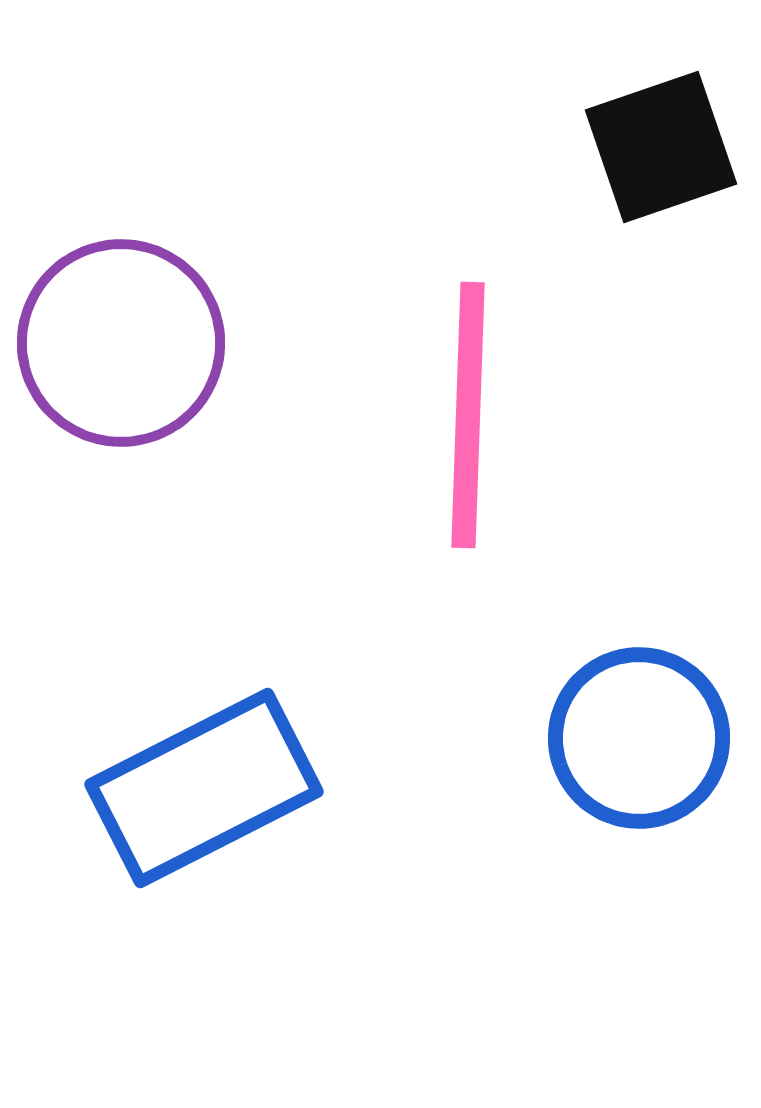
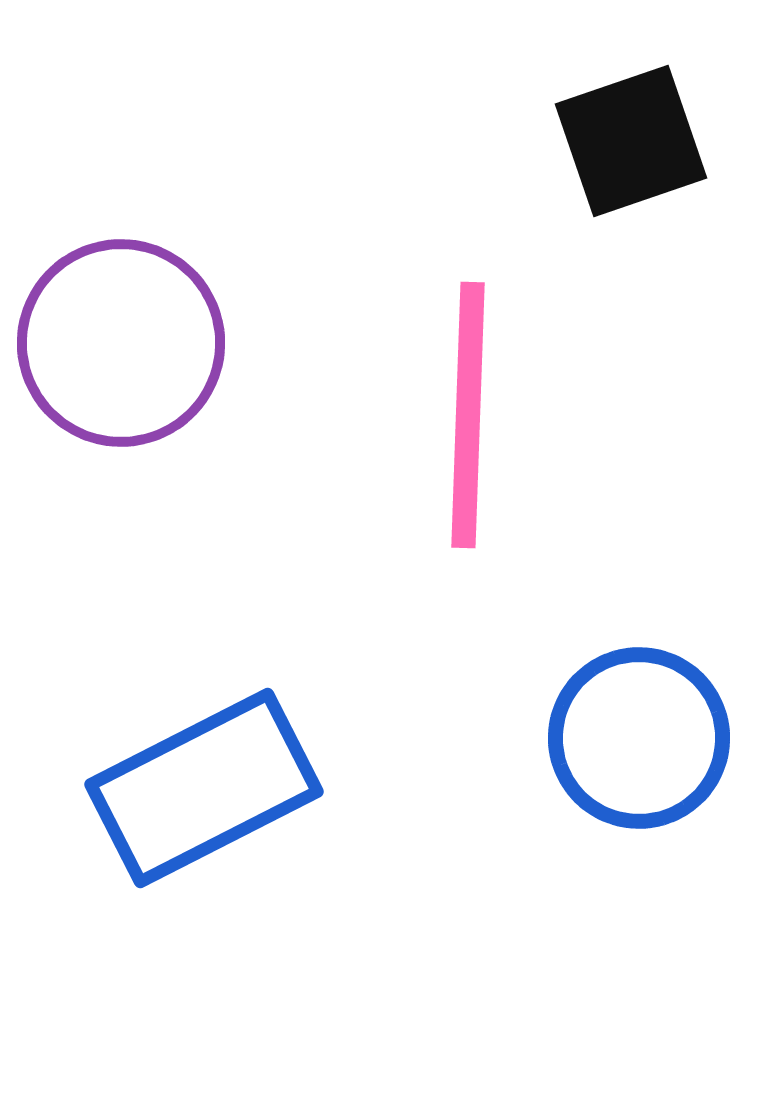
black square: moved 30 px left, 6 px up
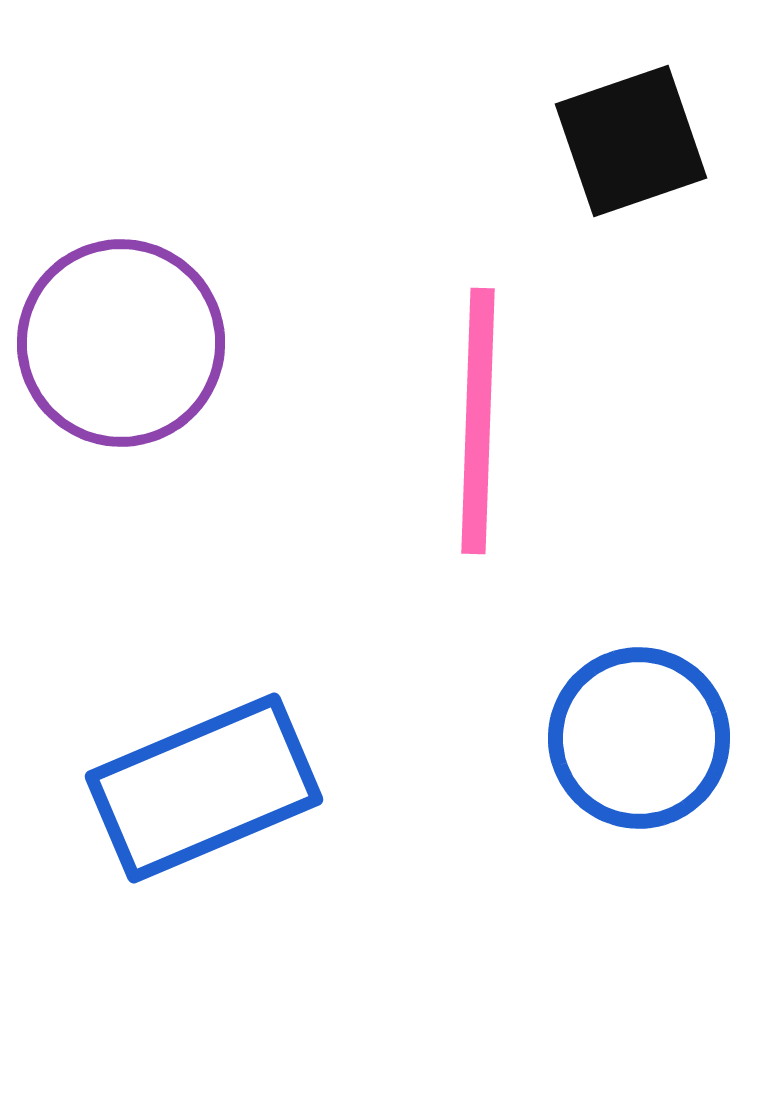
pink line: moved 10 px right, 6 px down
blue rectangle: rotated 4 degrees clockwise
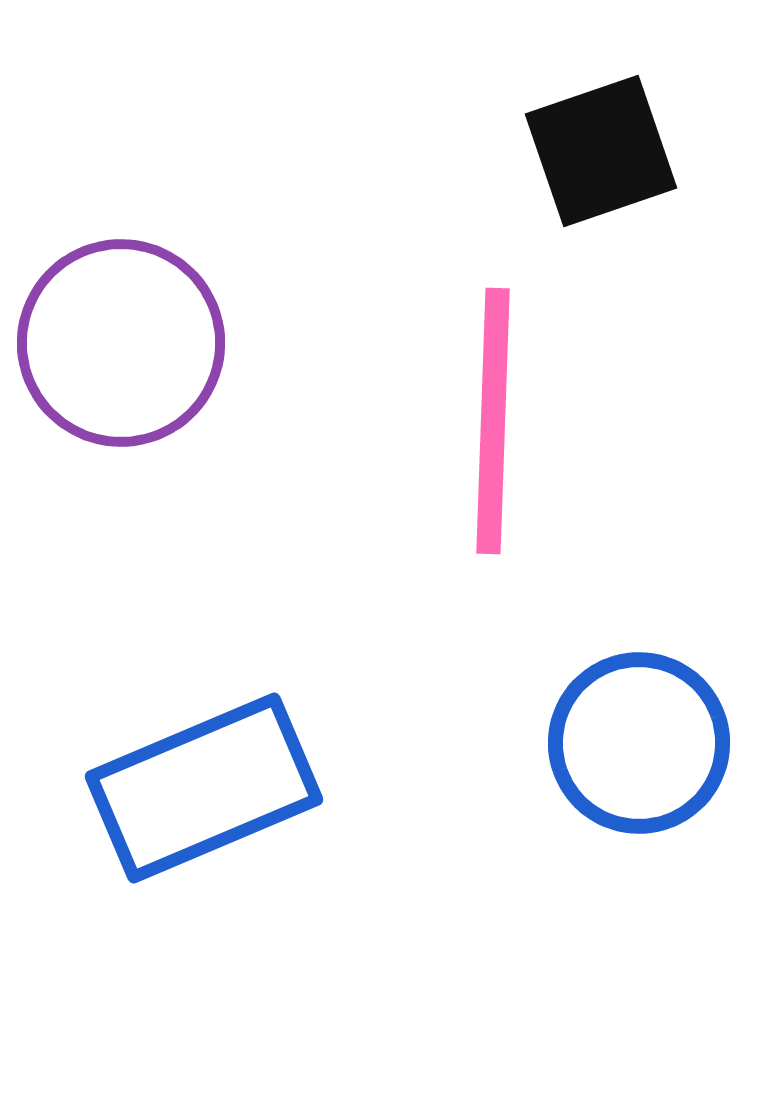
black square: moved 30 px left, 10 px down
pink line: moved 15 px right
blue circle: moved 5 px down
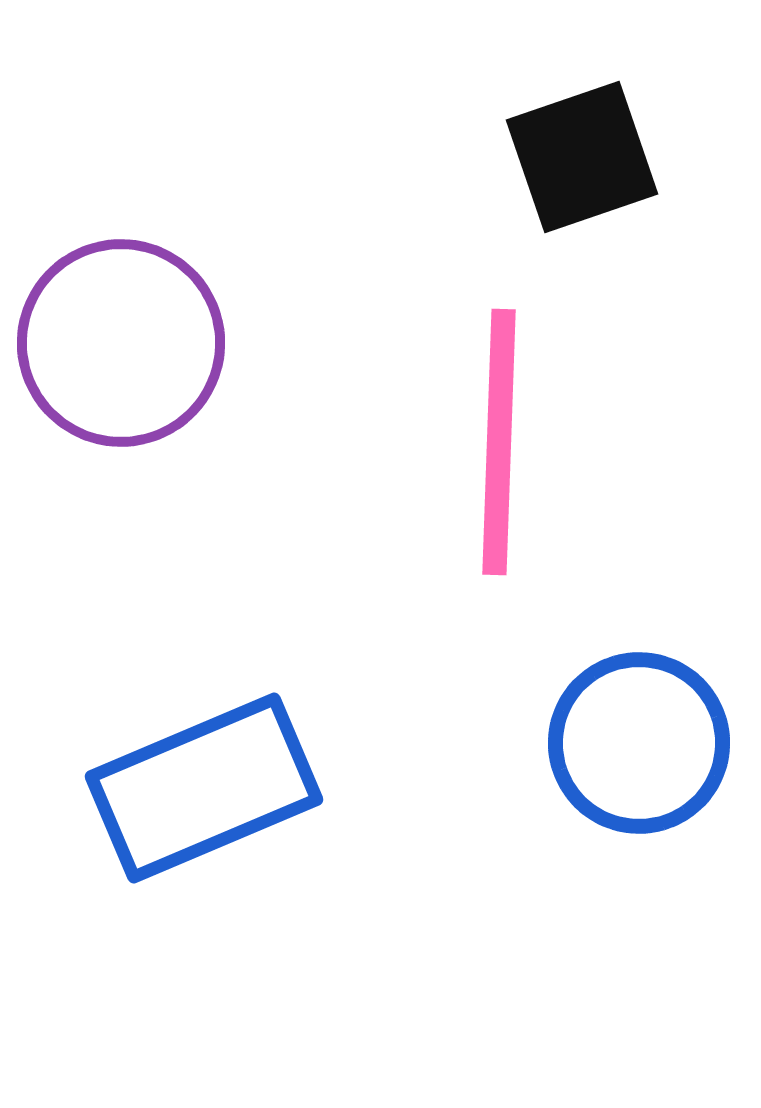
black square: moved 19 px left, 6 px down
pink line: moved 6 px right, 21 px down
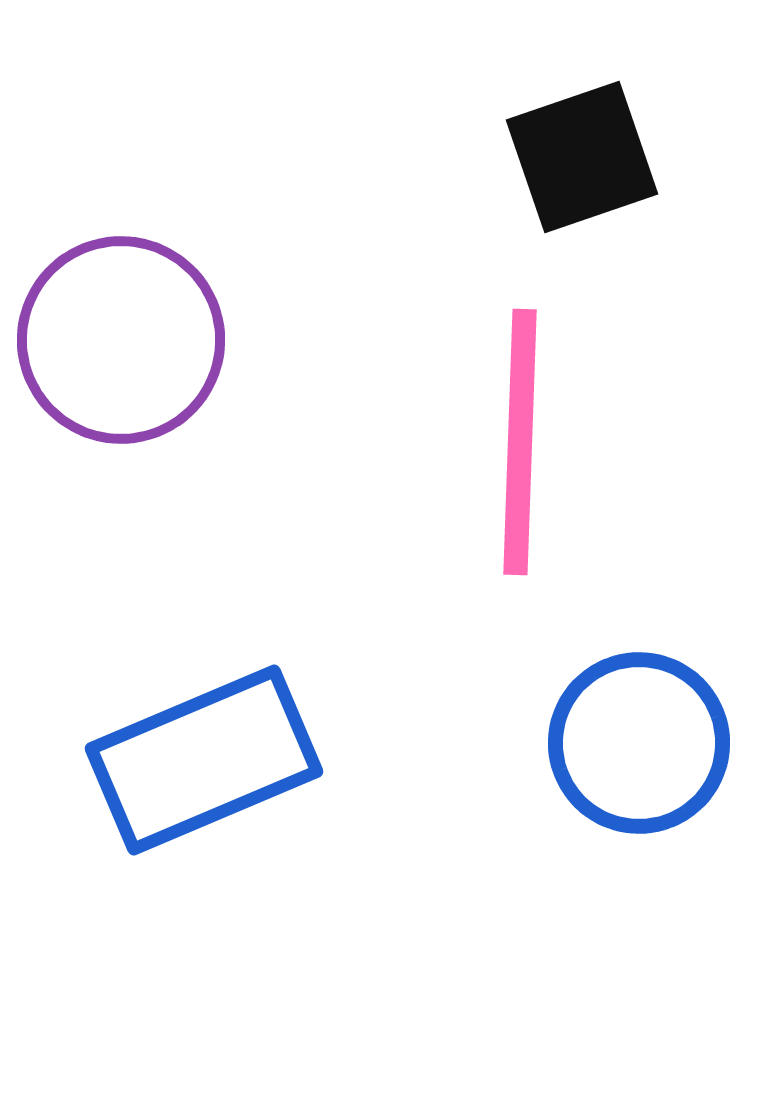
purple circle: moved 3 px up
pink line: moved 21 px right
blue rectangle: moved 28 px up
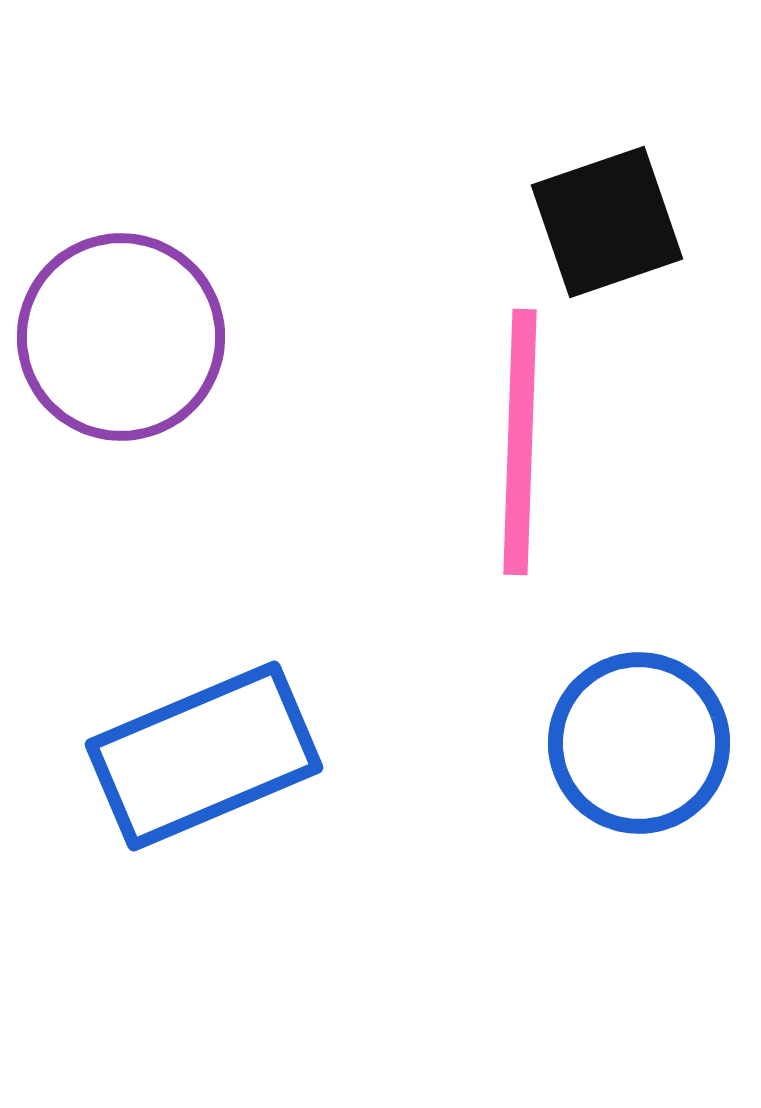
black square: moved 25 px right, 65 px down
purple circle: moved 3 px up
blue rectangle: moved 4 px up
